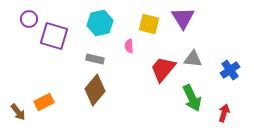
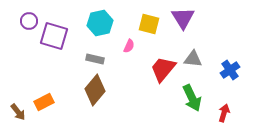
purple circle: moved 2 px down
pink semicircle: rotated 152 degrees counterclockwise
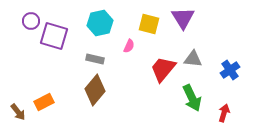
purple circle: moved 2 px right
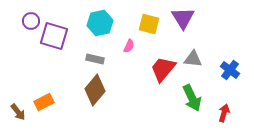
blue cross: rotated 18 degrees counterclockwise
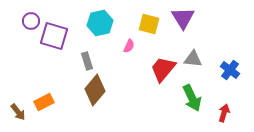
gray rectangle: moved 8 px left, 2 px down; rotated 60 degrees clockwise
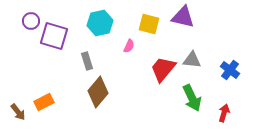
purple triangle: moved 1 px up; rotated 45 degrees counterclockwise
gray triangle: moved 1 px left, 1 px down
brown diamond: moved 3 px right, 2 px down
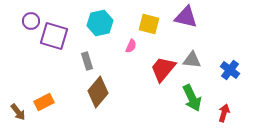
purple triangle: moved 3 px right
pink semicircle: moved 2 px right
